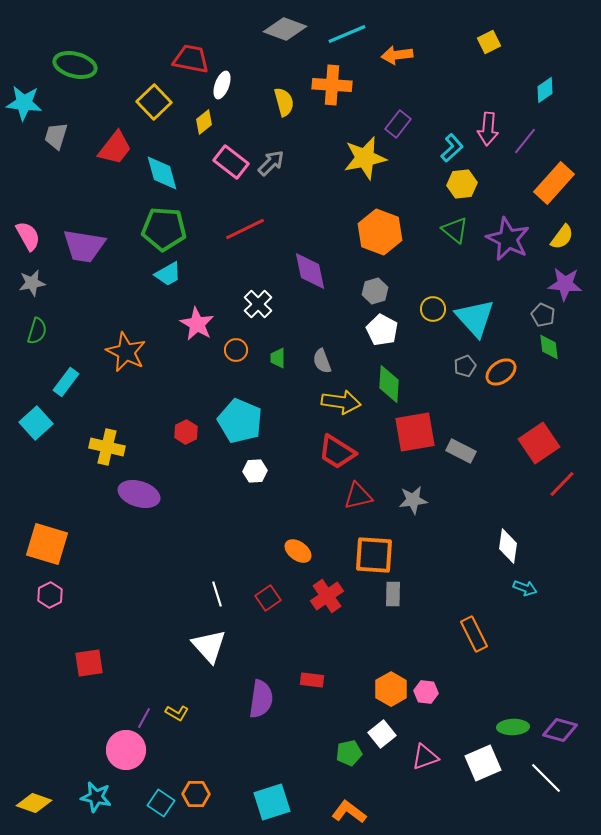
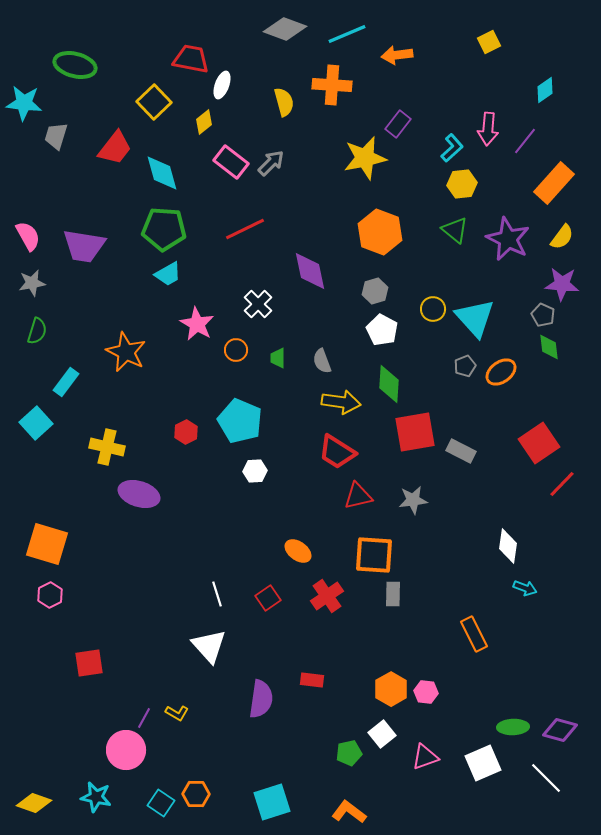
purple star at (565, 284): moved 3 px left
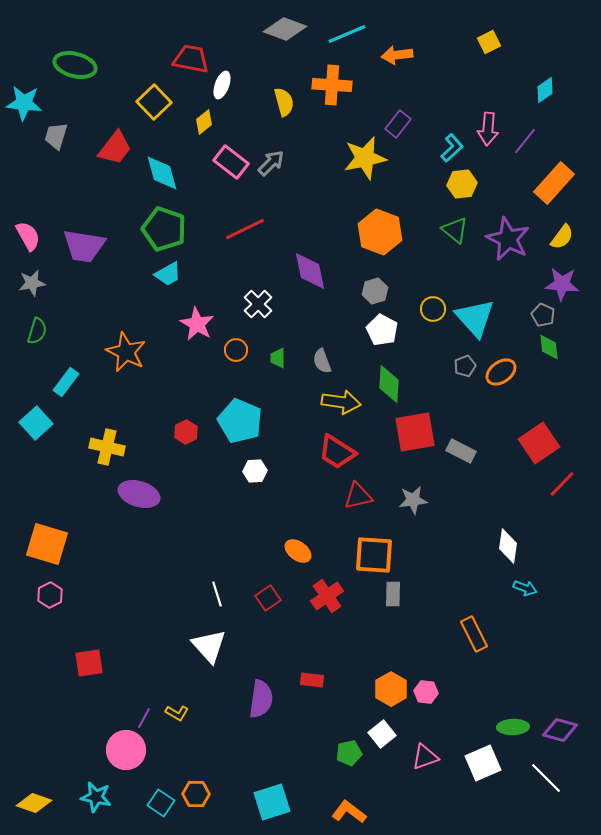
green pentagon at (164, 229): rotated 15 degrees clockwise
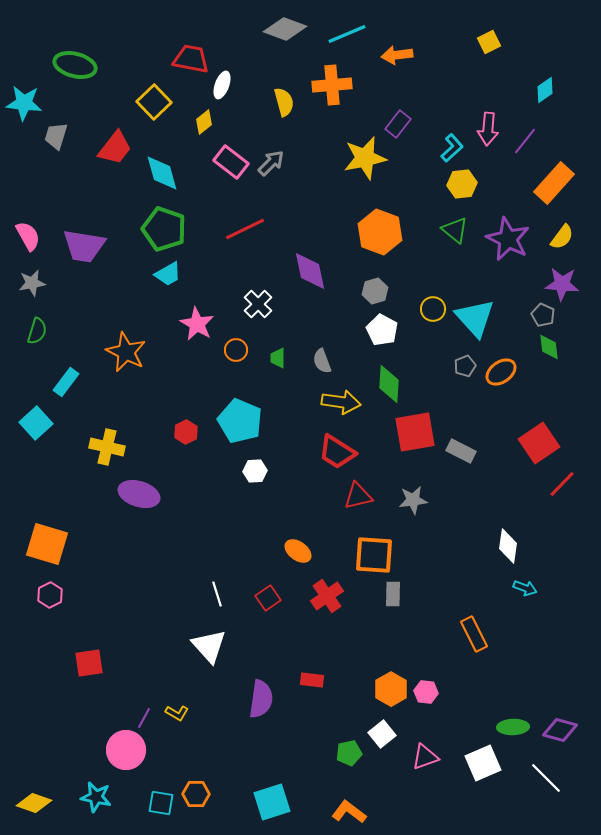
orange cross at (332, 85): rotated 9 degrees counterclockwise
cyan square at (161, 803): rotated 24 degrees counterclockwise
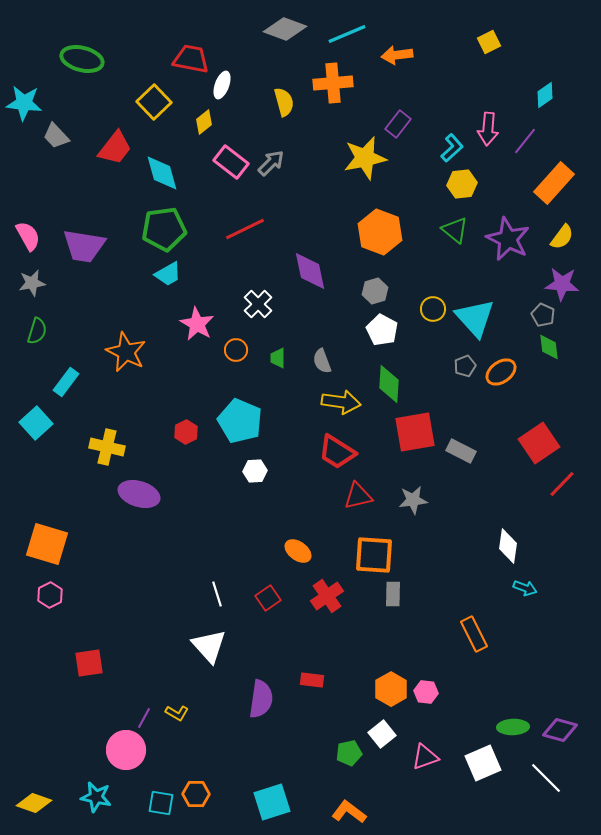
green ellipse at (75, 65): moved 7 px right, 6 px up
orange cross at (332, 85): moved 1 px right, 2 px up
cyan diamond at (545, 90): moved 5 px down
gray trapezoid at (56, 136): rotated 60 degrees counterclockwise
green pentagon at (164, 229): rotated 27 degrees counterclockwise
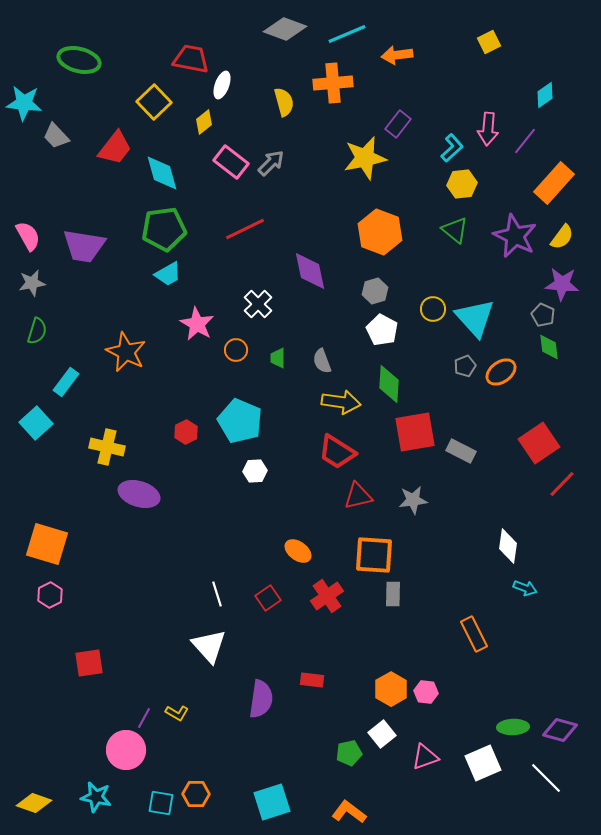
green ellipse at (82, 59): moved 3 px left, 1 px down
purple star at (508, 239): moved 7 px right, 3 px up
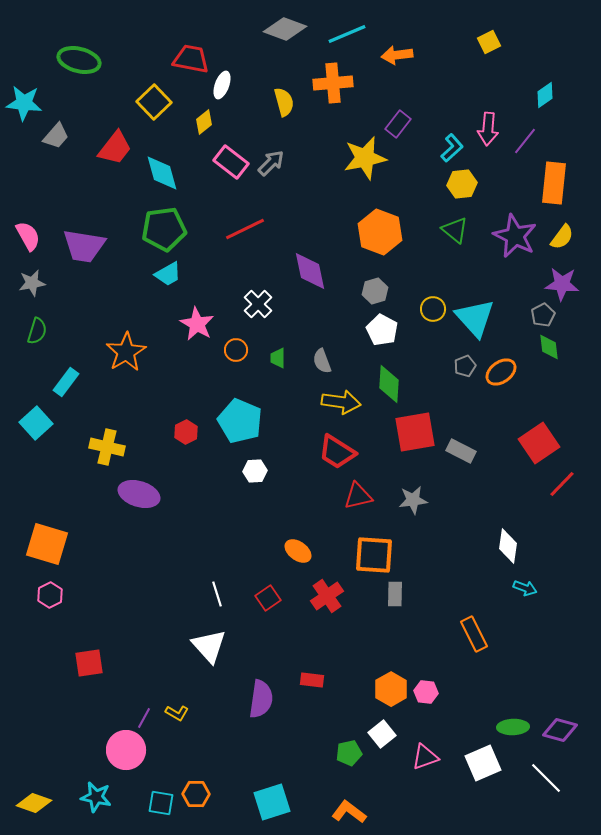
gray trapezoid at (56, 136): rotated 96 degrees counterclockwise
orange rectangle at (554, 183): rotated 36 degrees counterclockwise
gray pentagon at (543, 315): rotated 20 degrees clockwise
orange star at (126, 352): rotated 15 degrees clockwise
gray rectangle at (393, 594): moved 2 px right
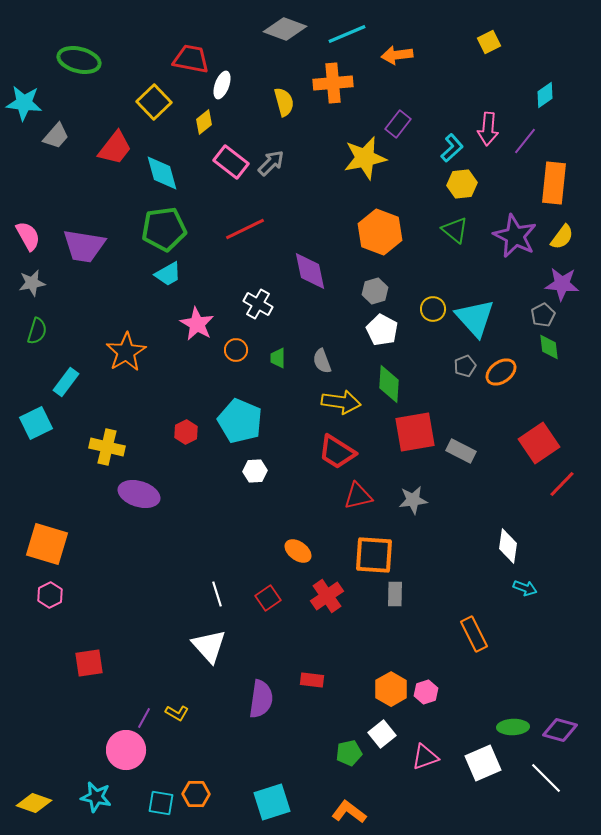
white cross at (258, 304): rotated 16 degrees counterclockwise
cyan square at (36, 423): rotated 16 degrees clockwise
pink hexagon at (426, 692): rotated 25 degrees counterclockwise
